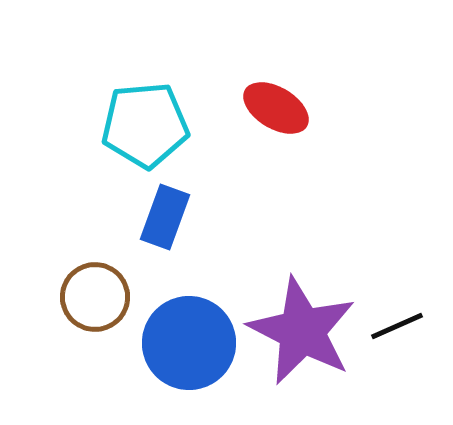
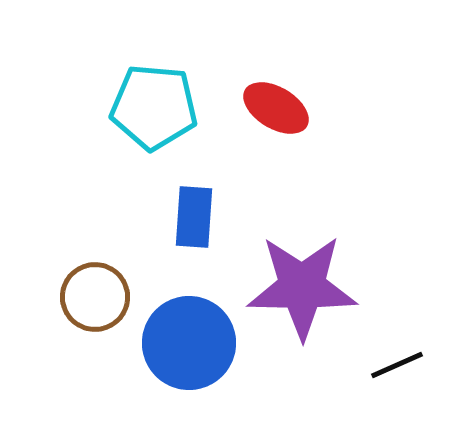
cyan pentagon: moved 9 px right, 18 px up; rotated 10 degrees clockwise
blue rectangle: moved 29 px right; rotated 16 degrees counterclockwise
black line: moved 39 px down
purple star: moved 44 px up; rotated 26 degrees counterclockwise
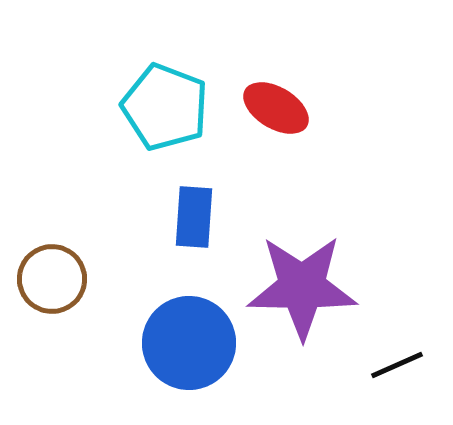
cyan pentagon: moved 11 px right; rotated 16 degrees clockwise
brown circle: moved 43 px left, 18 px up
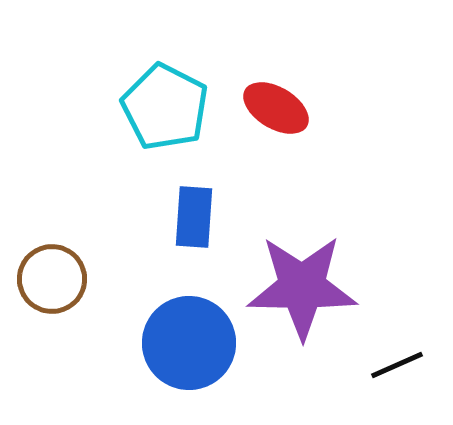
cyan pentagon: rotated 6 degrees clockwise
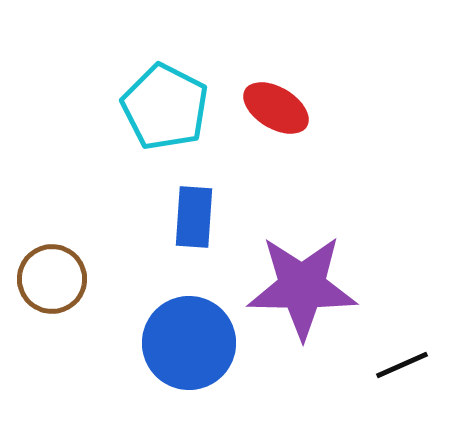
black line: moved 5 px right
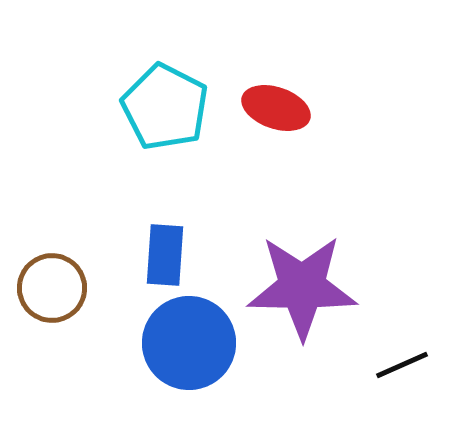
red ellipse: rotated 12 degrees counterclockwise
blue rectangle: moved 29 px left, 38 px down
brown circle: moved 9 px down
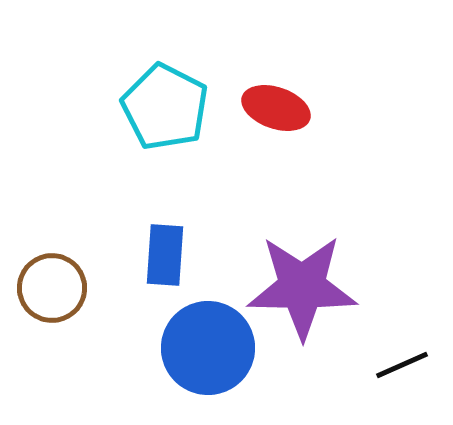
blue circle: moved 19 px right, 5 px down
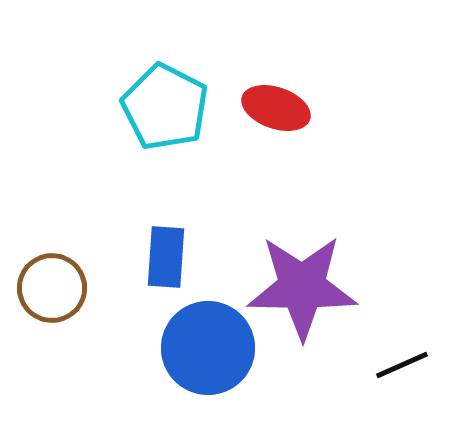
blue rectangle: moved 1 px right, 2 px down
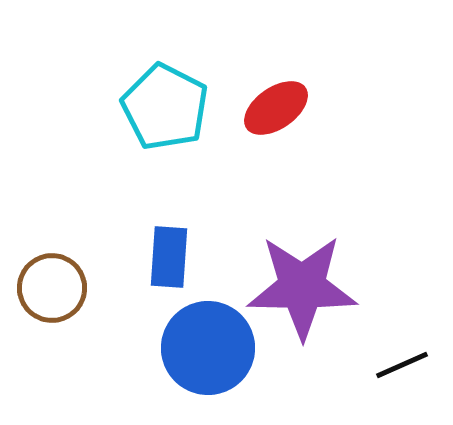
red ellipse: rotated 54 degrees counterclockwise
blue rectangle: moved 3 px right
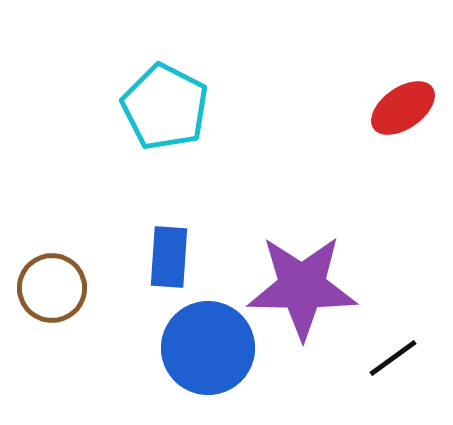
red ellipse: moved 127 px right
black line: moved 9 px left, 7 px up; rotated 12 degrees counterclockwise
